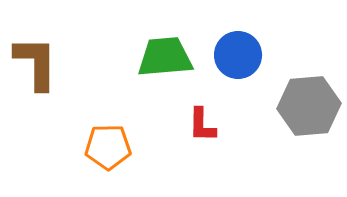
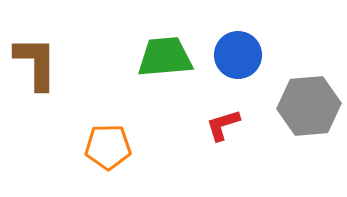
red L-shape: moved 21 px right; rotated 72 degrees clockwise
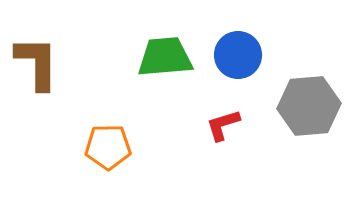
brown L-shape: moved 1 px right
